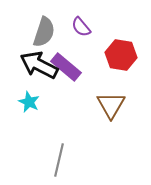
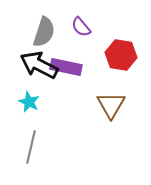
purple rectangle: rotated 28 degrees counterclockwise
gray line: moved 28 px left, 13 px up
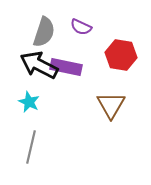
purple semicircle: rotated 25 degrees counterclockwise
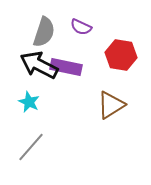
brown triangle: rotated 28 degrees clockwise
gray line: rotated 28 degrees clockwise
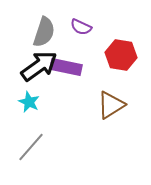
black arrow: moved 1 px down; rotated 117 degrees clockwise
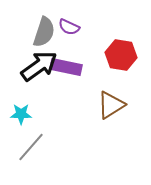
purple semicircle: moved 12 px left
cyan star: moved 8 px left, 12 px down; rotated 25 degrees counterclockwise
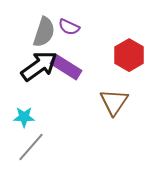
red hexagon: moved 8 px right; rotated 20 degrees clockwise
purple rectangle: rotated 20 degrees clockwise
brown triangle: moved 3 px right, 3 px up; rotated 24 degrees counterclockwise
cyan star: moved 3 px right, 3 px down
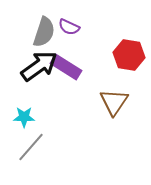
red hexagon: rotated 20 degrees counterclockwise
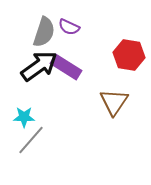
gray line: moved 7 px up
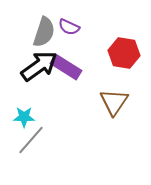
red hexagon: moved 5 px left, 2 px up
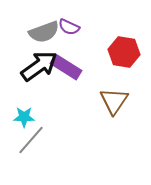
gray semicircle: rotated 52 degrees clockwise
red hexagon: moved 1 px up
brown triangle: moved 1 px up
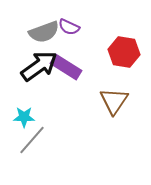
gray line: moved 1 px right
